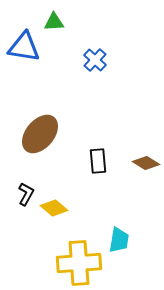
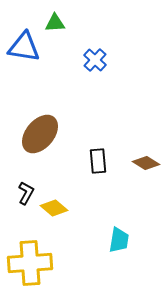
green triangle: moved 1 px right, 1 px down
black L-shape: moved 1 px up
yellow cross: moved 49 px left
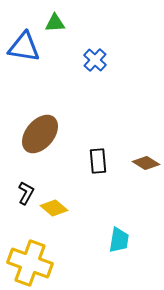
yellow cross: rotated 24 degrees clockwise
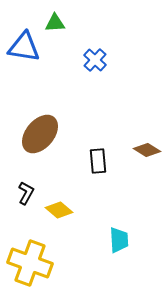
brown diamond: moved 1 px right, 13 px up
yellow diamond: moved 5 px right, 2 px down
cyan trapezoid: rotated 12 degrees counterclockwise
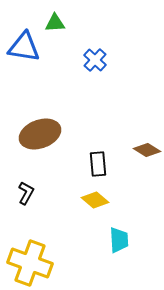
brown ellipse: rotated 30 degrees clockwise
black rectangle: moved 3 px down
yellow diamond: moved 36 px right, 10 px up
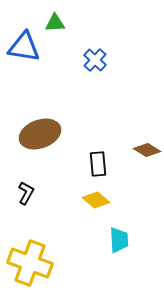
yellow diamond: moved 1 px right
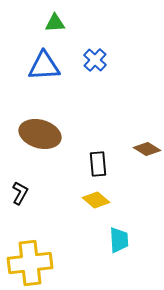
blue triangle: moved 20 px right, 19 px down; rotated 12 degrees counterclockwise
brown ellipse: rotated 36 degrees clockwise
brown diamond: moved 1 px up
black L-shape: moved 6 px left
yellow cross: rotated 27 degrees counterclockwise
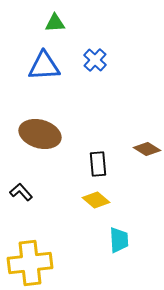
black L-shape: moved 1 px right, 1 px up; rotated 70 degrees counterclockwise
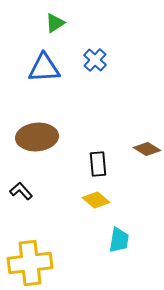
green triangle: rotated 30 degrees counterclockwise
blue triangle: moved 2 px down
brown ellipse: moved 3 px left, 3 px down; rotated 21 degrees counterclockwise
black L-shape: moved 1 px up
cyan trapezoid: rotated 12 degrees clockwise
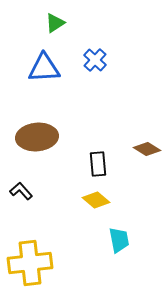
cyan trapezoid: rotated 20 degrees counterclockwise
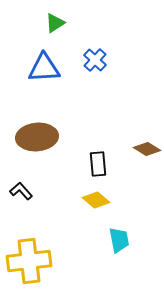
yellow cross: moved 1 px left, 2 px up
